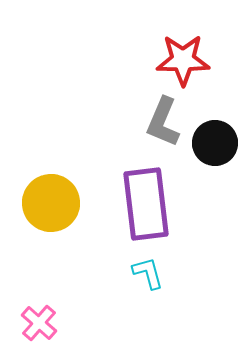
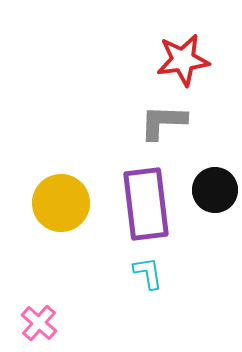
red star: rotated 8 degrees counterclockwise
gray L-shape: rotated 69 degrees clockwise
black circle: moved 47 px down
yellow circle: moved 10 px right
cyan L-shape: rotated 6 degrees clockwise
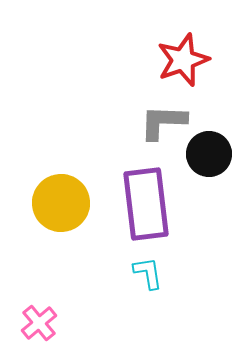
red star: rotated 12 degrees counterclockwise
black circle: moved 6 px left, 36 px up
pink cross: rotated 9 degrees clockwise
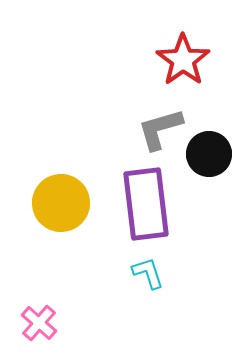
red star: rotated 16 degrees counterclockwise
gray L-shape: moved 3 px left, 7 px down; rotated 18 degrees counterclockwise
cyan L-shape: rotated 9 degrees counterclockwise
pink cross: rotated 9 degrees counterclockwise
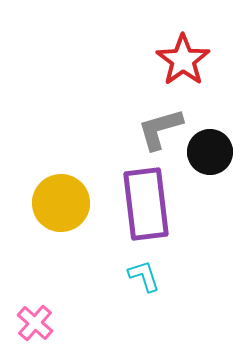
black circle: moved 1 px right, 2 px up
cyan L-shape: moved 4 px left, 3 px down
pink cross: moved 4 px left
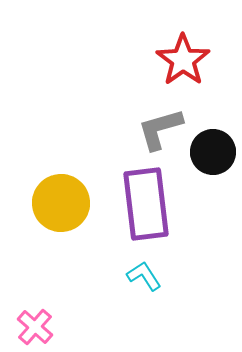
black circle: moved 3 px right
cyan L-shape: rotated 15 degrees counterclockwise
pink cross: moved 4 px down
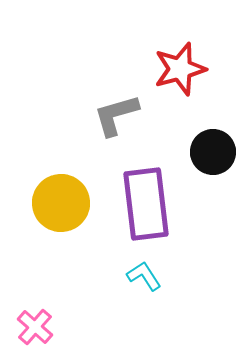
red star: moved 3 px left, 9 px down; rotated 20 degrees clockwise
gray L-shape: moved 44 px left, 14 px up
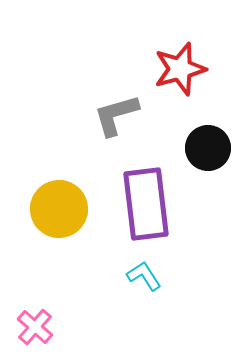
black circle: moved 5 px left, 4 px up
yellow circle: moved 2 px left, 6 px down
